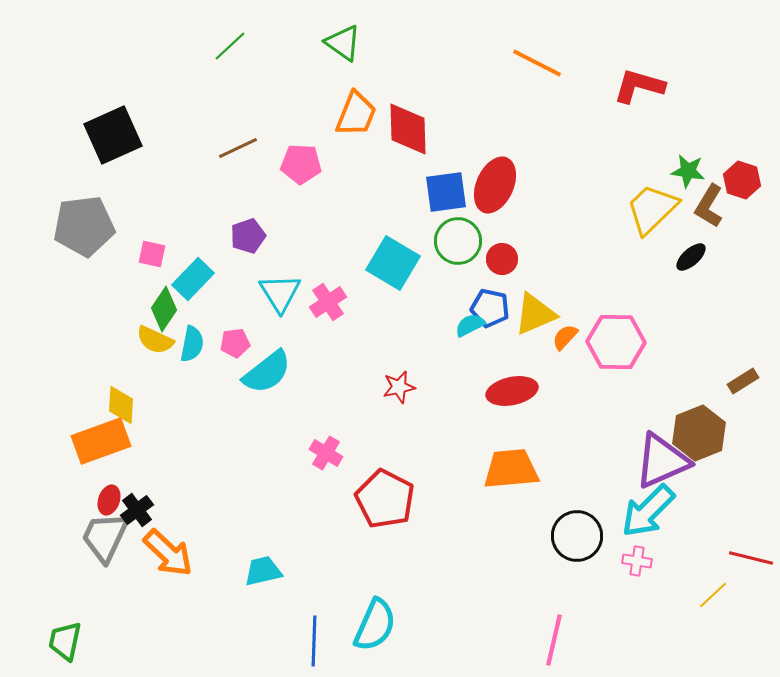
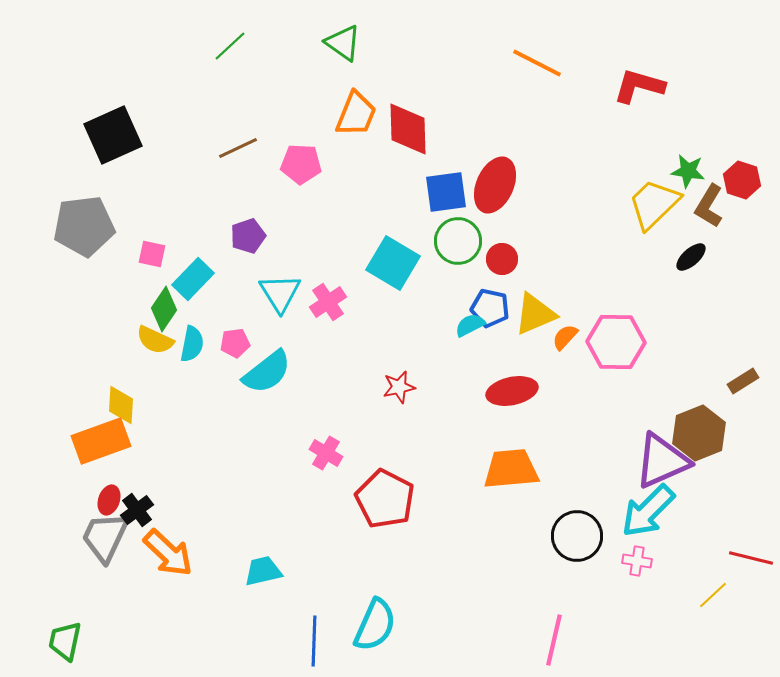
yellow trapezoid at (652, 209): moved 2 px right, 5 px up
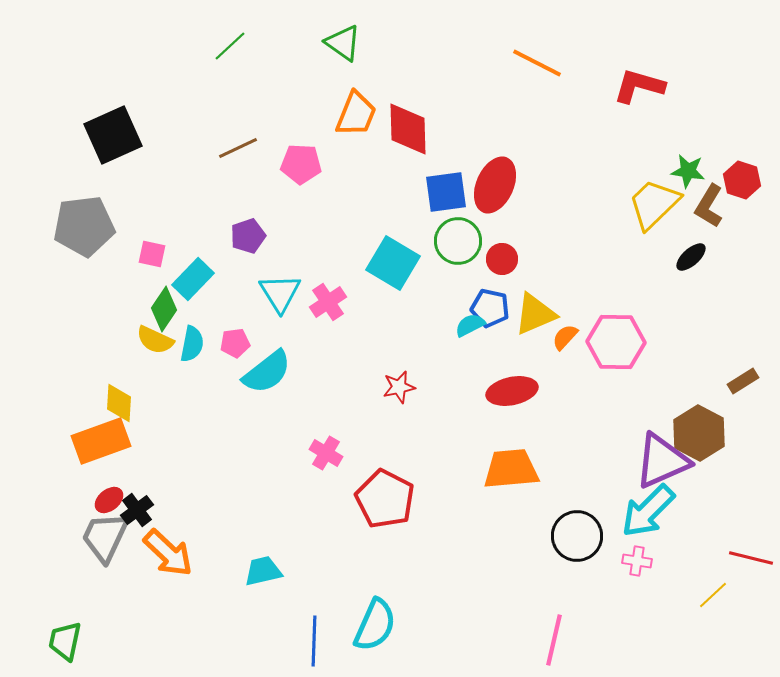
yellow diamond at (121, 405): moved 2 px left, 2 px up
brown hexagon at (699, 433): rotated 10 degrees counterclockwise
red ellipse at (109, 500): rotated 32 degrees clockwise
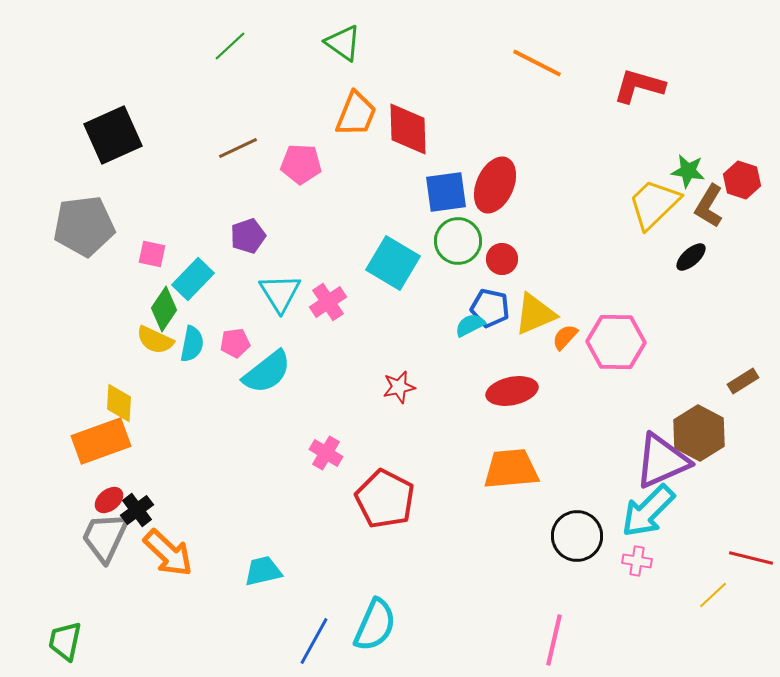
blue line at (314, 641): rotated 27 degrees clockwise
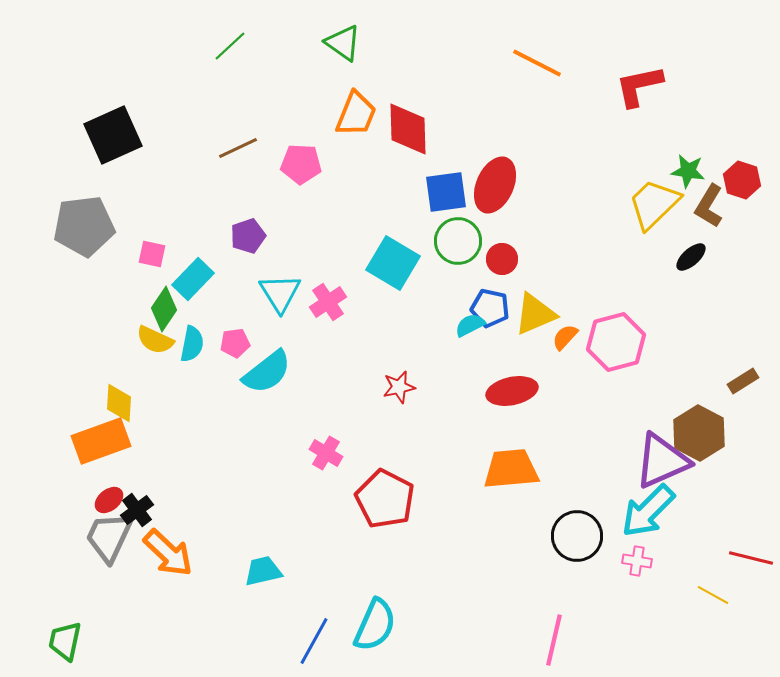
red L-shape at (639, 86): rotated 28 degrees counterclockwise
pink hexagon at (616, 342): rotated 16 degrees counterclockwise
gray trapezoid at (105, 537): moved 4 px right
yellow line at (713, 595): rotated 72 degrees clockwise
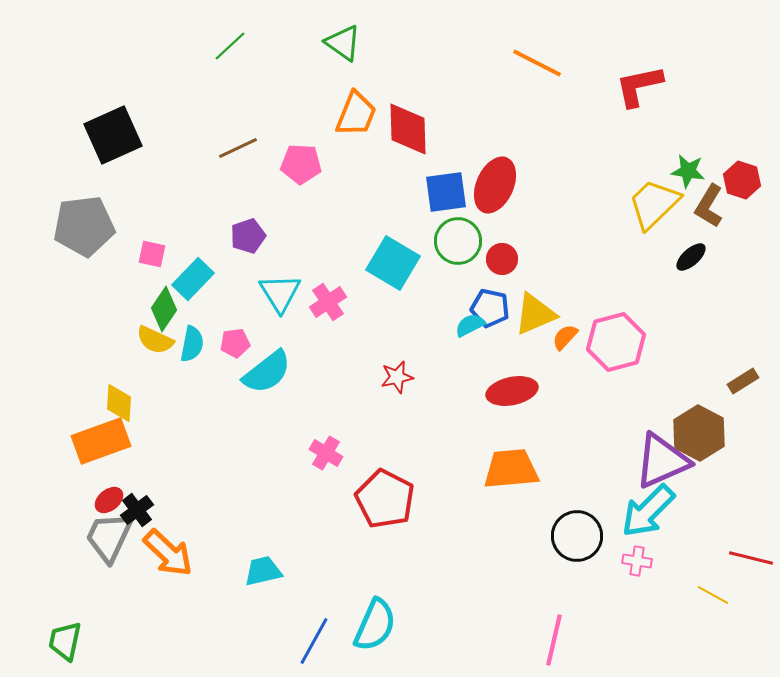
red star at (399, 387): moved 2 px left, 10 px up
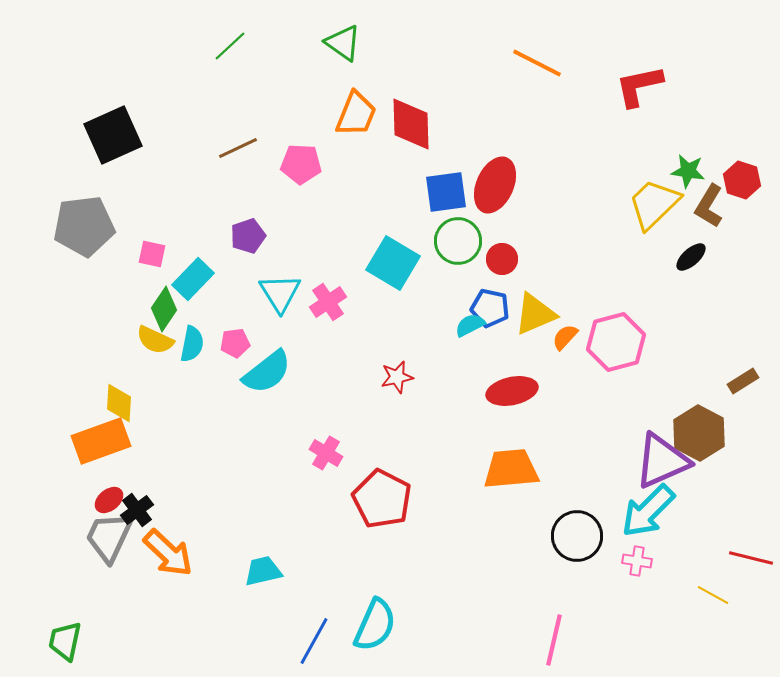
red diamond at (408, 129): moved 3 px right, 5 px up
red pentagon at (385, 499): moved 3 px left
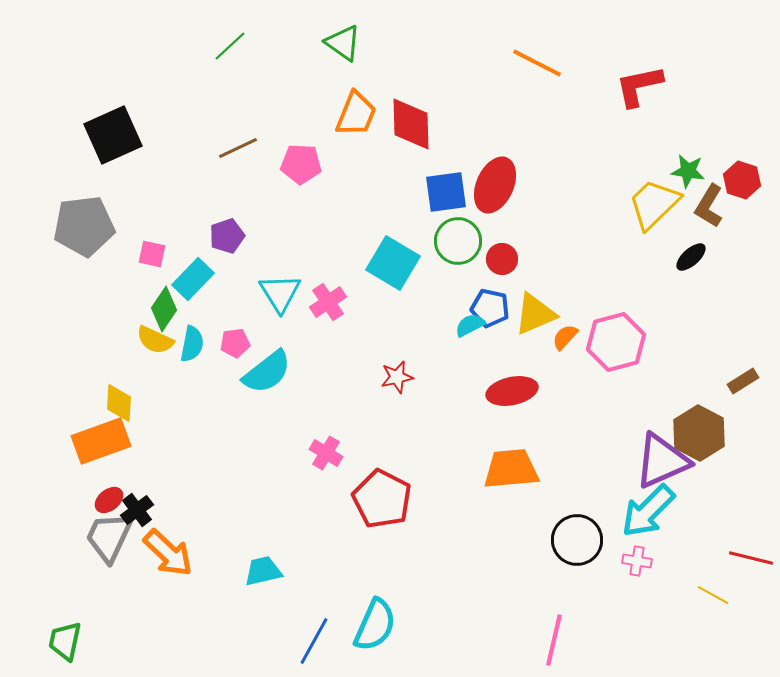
purple pentagon at (248, 236): moved 21 px left
black circle at (577, 536): moved 4 px down
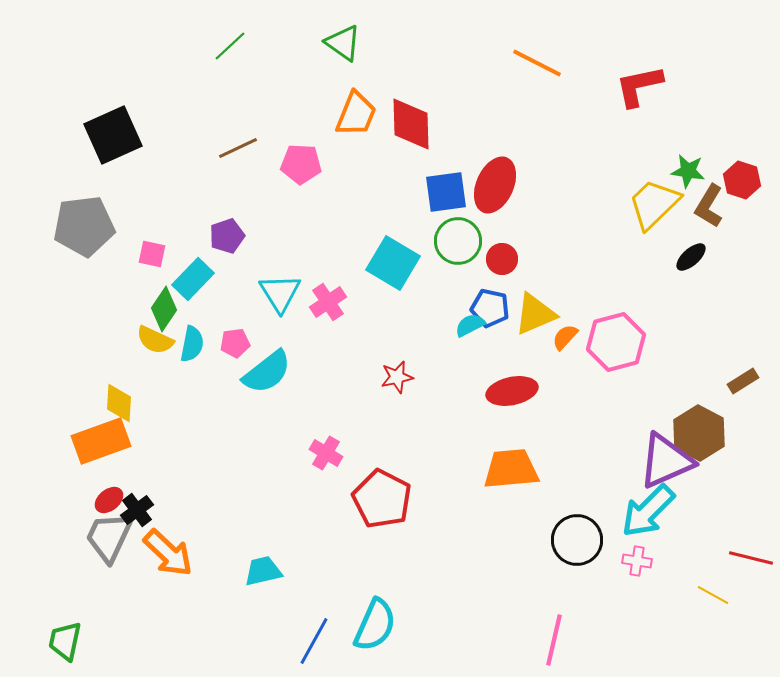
purple triangle at (662, 461): moved 4 px right
